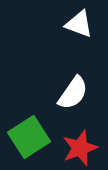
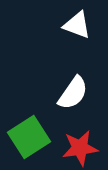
white triangle: moved 2 px left, 1 px down
red star: rotated 12 degrees clockwise
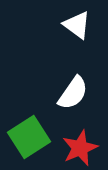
white triangle: rotated 16 degrees clockwise
red star: rotated 15 degrees counterclockwise
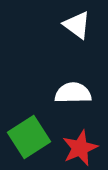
white semicircle: rotated 126 degrees counterclockwise
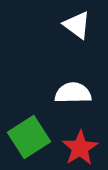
red star: rotated 9 degrees counterclockwise
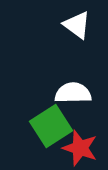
green square: moved 22 px right, 11 px up
red star: rotated 21 degrees counterclockwise
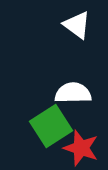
red star: moved 1 px right
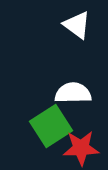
red star: rotated 21 degrees counterclockwise
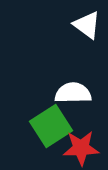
white triangle: moved 10 px right
